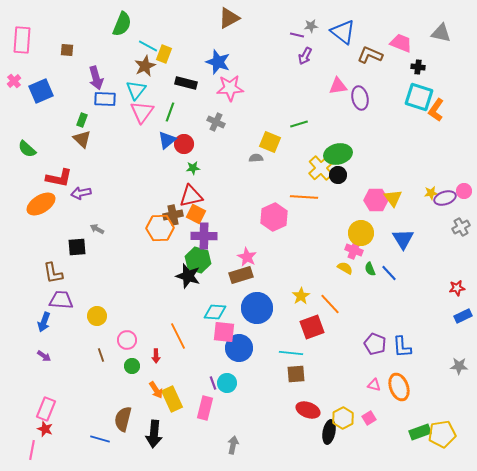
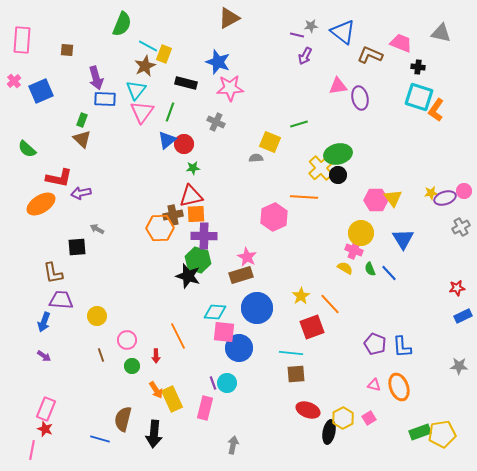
orange square at (196, 214): rotated 30 degrees counterclockwise
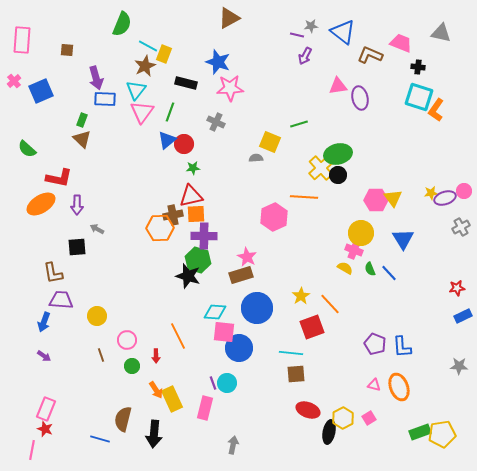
purple arrow at (81, 193): moved 4 px left, 12 px down; rotated 78 degrees counterclockwise
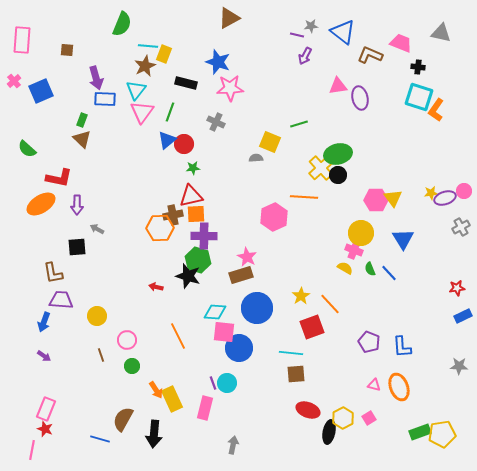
cyan line at (148, 46): rotated 24 degrees counterclockwise
purple pentagon at (375, 344): moved 6 px left, 2 px up
red arrow at (156, 356): moved 69 px up; rotated 104 degrees clockwise
brown semicircle at (123, 419): rotated 15 degrees clockwise
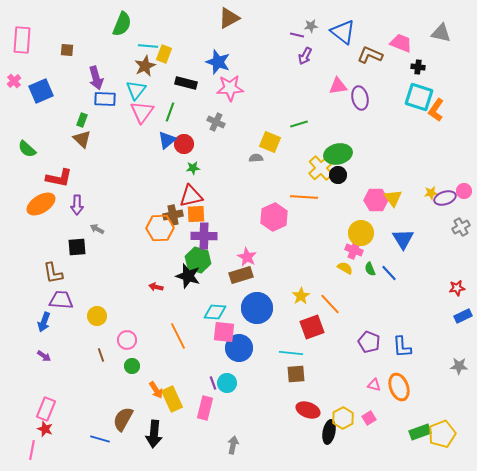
yellow pentagon at (442, 434): rotated 12 degrees counterclockwise
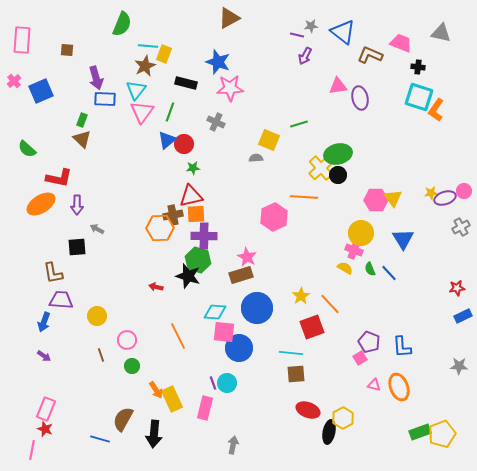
yellow square at (270, 142): moved 1 px left, 2 px up
pink square at (369, 418): moved 9 px left, 60 px up
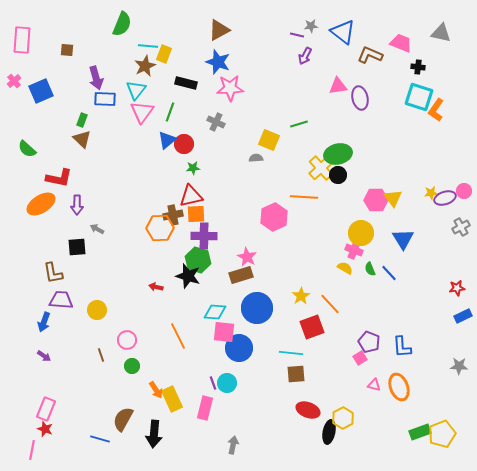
brown triangle at (229, 18): moved 10 px left, 12 px down
yellow circle at (97, 316): moved 6 px up
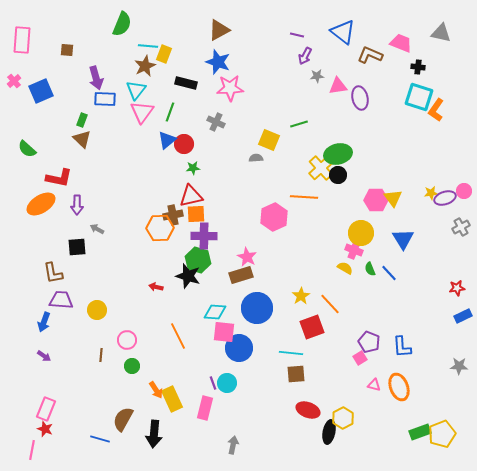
gray star at (311, 26): moved 6 px right, 50 px down
brown line at (101, 355): rotated 24 degrees clockwise
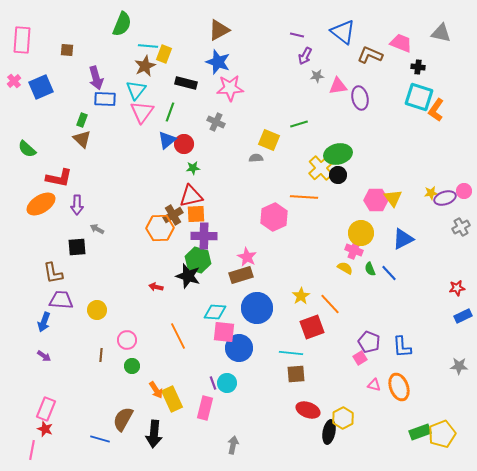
blue square at (41, 91): moved 4 px up
brown cross at (173, 215): rotated 18 degrees counterclockwise
blue triangle at (403, 239): rotated 35 degrees clockwise
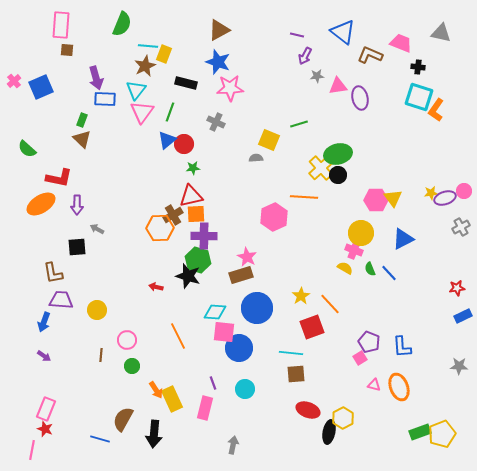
pink rectangle at (22, 40): moved 39 px right, 15 px up
cyan circle at (227, 383): moved 18 px right, 6 px down
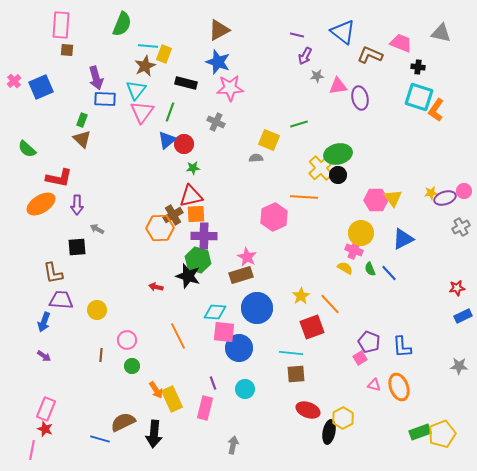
brown semicircle at (123, 419): moved 3 px down; rotated 35 degrees clockwise
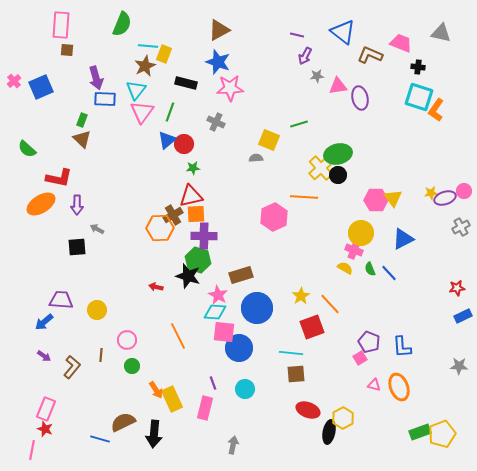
pink star at (247, 257): moved 29 px left, 38 px down
brown L-shape at (53, 273): moved 19 px right, 94 px down; rotated 130 degrees counterclockwise
blue arrow at (44, 322): rotated 30 degrees clockwise
